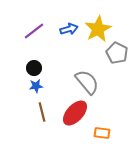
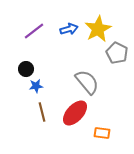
black circle: moved 8 px left, 1 px down
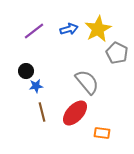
black circle: moved 2 px down
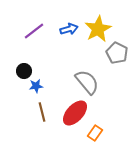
black circle: moved 2 px left
orange rectangle: moved 7 px left; rotated 63 degrees counterclockwise
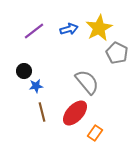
yellow star: moved 1 px right, 1 px up
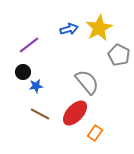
purple line: moved 5 px left, 14 px down
gray pentagon: moved 2 px right, 2 px down
black circle: moved 1 px left, 1 px down
brown line: moved 2 px left, 2 px down; rotated 48 degrees counterclockwise
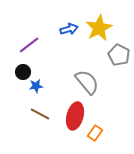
red ellipse: moved 3 px down; rotated 28 degrees counterclockwise
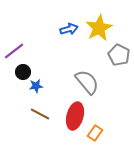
purple line: moved 15 px left, 6 px down
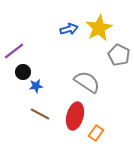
gray semicircle: rotated 16 degrees counterclockwise
orange rectangle: moved 1 px right
